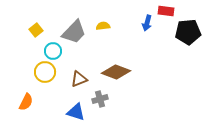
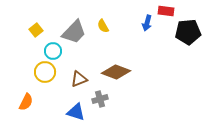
yellow semicircle: rotated 112 degrees counterclockwise
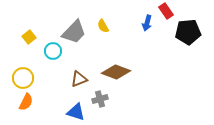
red rectangle: rotated 49 degrees clockwise
yellow square: moved 7 px left, 7 px down
yellow circle: moved 22 px left, 6 px down
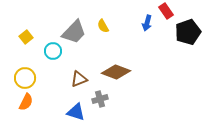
black pentagon: rotated 15 degrees counterclockwise
yellow square: moved 3 px left
yellow circle: moved 2 px right
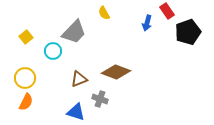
red rectangle: moved 1 px right
yellow semicircle: moved 1 px right, 13 px up
gray cross: rotated 35 degrees clockwise
